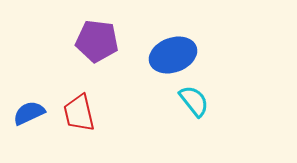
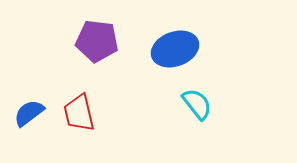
blue ellipse: moved 2 px right, 6 px up
cyan semicircle: moved 3 px right, 3 px down
blue semicircle: rotated 12 degrees counterclockwise
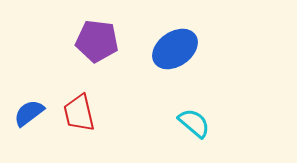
blue ellipse: rotated 15 degrees counterclockwise
cyan semicircle: moved 3 px left, 19 px down; rotated 12 degrees counterclockwise
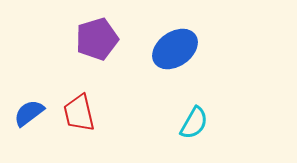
purple pentagon: moved 2 px up; rotated 24 degrees counterclockwise
cyan semicircle: rotated 80 degrees clockwise
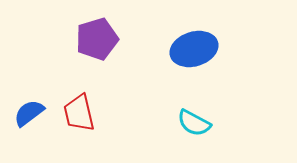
blue ellipse: moved 19 px right; rotated 18 degrees clockwise
cyan semicircle: rotated 88 degrees clockwise
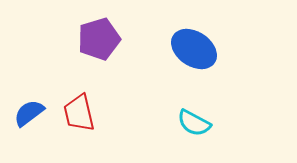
purple pentagon: moved 2 px right
blue ellipse: rotated 51 degrees clockwise
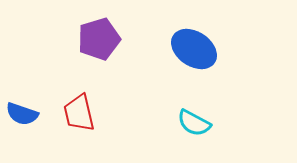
blue semicircle: moved 7 px left, 1 px down; rotated 124 degrees counterclockwise
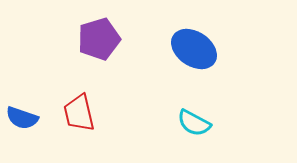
blue semicircle: moved 4 px down
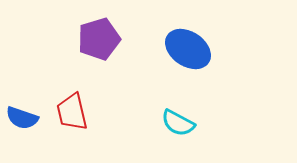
blue ellipse: moved 6 px left
red trapezoid: moved 7 px left, 1 px up
cyan semicircle: moved 16 px left
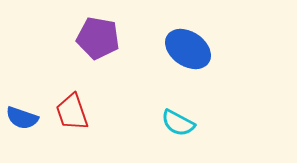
purple pentagon: moved 1 px left, 1 px up; rotated 27 degrees clockwise
red trapezoid: rotated 6 degrees counterclockwise
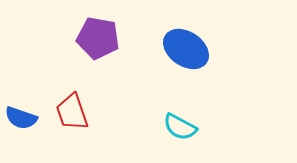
blue ellipse: moved 2 px left
blue semicircle: moved 1 px left
cyan semicircle: moved 2 px right, 4 px down
